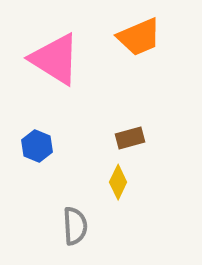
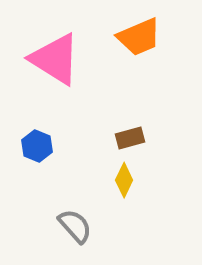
yellow diamond: moved 6 px right, 2 px up
gray semicircle: rotated 39 degrees counterclockwise
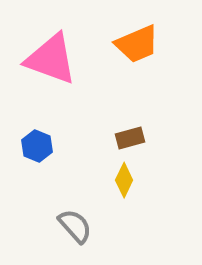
orange trapezoid: moved 2 px left, 7 px down
pink triangle: moved 4 px left; rotated 12 degrees counterclockwise
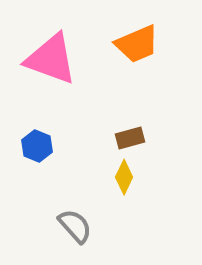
yellow diamond: moved 3 px up
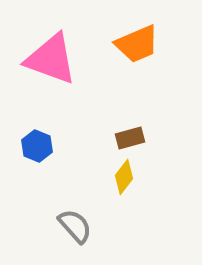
yellow diamond: rotated 12 degrees clockwise
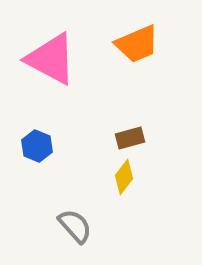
pink triangle: rotated 8 degrees clockwise
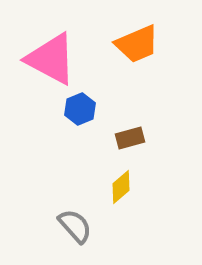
blue hexagon: moved 43 px right, 37 px up; rotated 16 degrees clockwise
yellow diamond: moved 3 px left, 10 px down; rotated 12 degrees clockwise
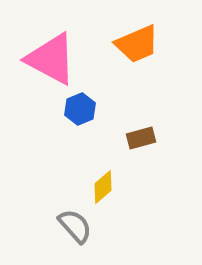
brown rectangle: moved 11 px right
yellow diamond: moved 18 px left
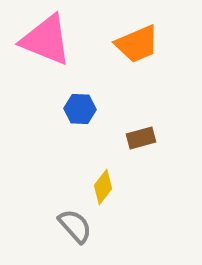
pink triangle: moved 5 px left, 19 px up; rotated 6 degrees counterclockwise
blue hexagon: rotated 24 degrees clockwise
yellow diamond: rotated 12 degrees counterclockwise
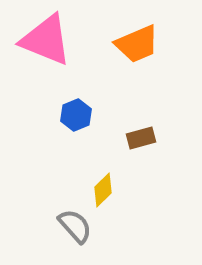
blue hexagon: moved 4 px left, 6 px down; rotated 24 degrees counterclockwise
yellow diamond: moved 3 px down; rotated 8 degrees clockwise
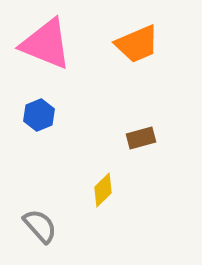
pink triangle: moved 4 px down
blue hexagon: moved 37 px left
gray semicircle: moved 35 px left
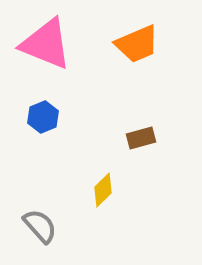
blue hexagon: moved 4 px right, 2 px down
